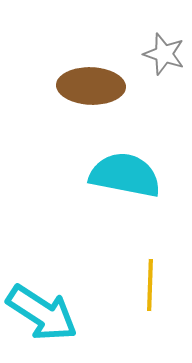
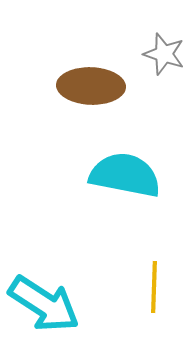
yellow line: moved 4 px right, 2 px down
cyan arrow: moved 2 px right, 9 px up
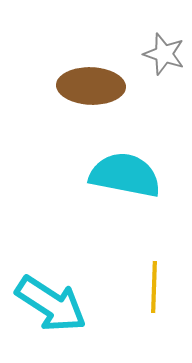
cyan arrow: moved 7 px right
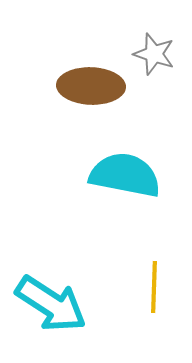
gray star: moved 10 px left
